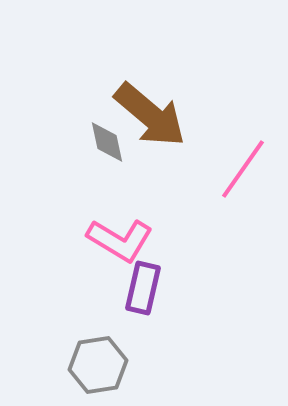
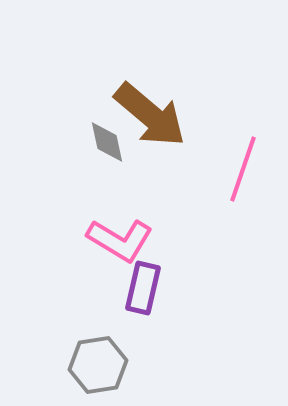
pink line: rotated 16 degrees counterclockwise
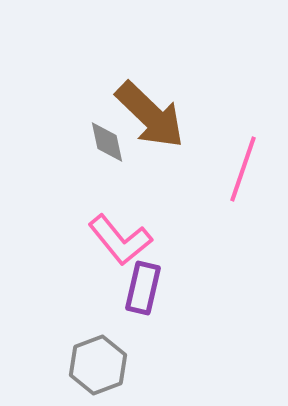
brown arrow: rotated 4 degrees clockwise
pink L-shape: rotated 20 degrees clockwise
gray hexagon: rotated 12 degrees counterclockwise
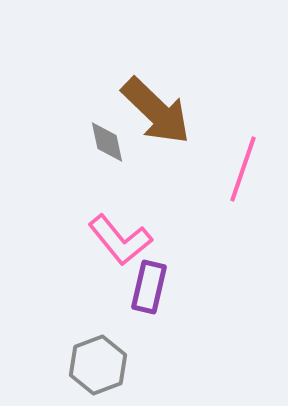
brown arrow: moved 6 px right, 4 px up
purple rectangle: moved 6 px right, 1 px up
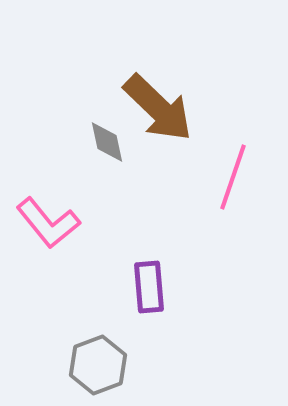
brown arrow: moved 2 px right, 3 px up
pink line: moved 10 px left, 8 px down
pink L-shape: moved 72 px left, 17 px up
purple rectangle: rotated 18 degrees counterclockwise
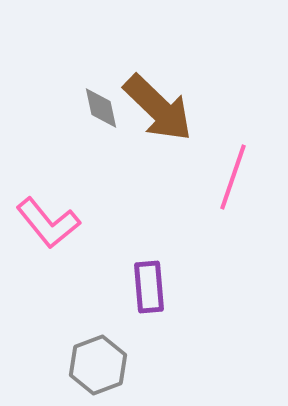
gray diamond: moved 6 px left, 34 px up
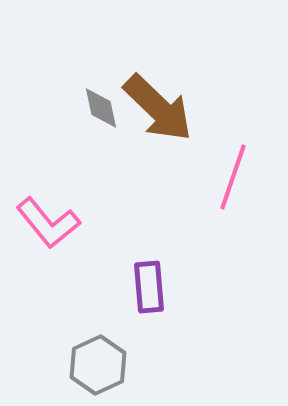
gray hexagon: rotated 4 degrees counterclockwise
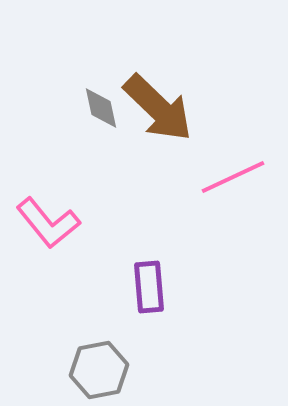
pink line: rotated 46 degrees clockwise
gray hexagon: moved 1 px right, 5 px down; rotated 14 degrees clockwise
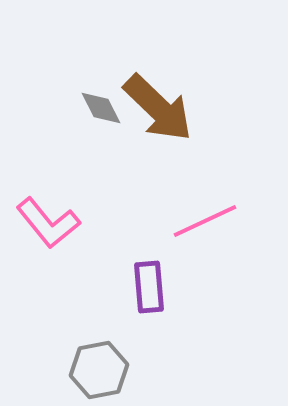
gray diamond: rotated 15 degrees counterclockwise
pink line: moved 28 px left, 44 px down
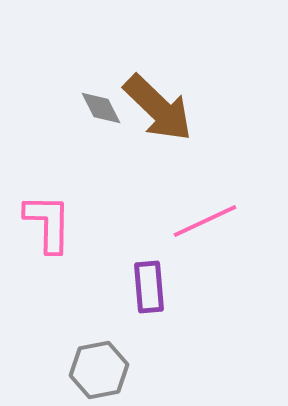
pink L-shape: rotated 140 degrees counterclockwise
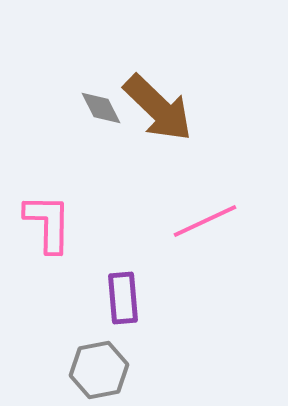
purple rectangle: moved 26 px left, 11 px down
